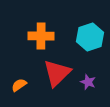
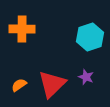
orange cross: moved 19 px left, 7 px up
red triangle: moved 5 px left, 11 px down
purple star: moved 2 px left, 5 px up
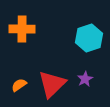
cyan hexagon: moved 1 px left, 1 px down
purple star: moved 1 px left, 2 px down; rotated 21 degrees clockwise
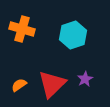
orange cross: rotated 15 degrees clockwise
cyan hexagon: moved 16 px left, 3 px up
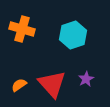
purple star: moved 1 px right
red triangle: rotated 28 degrees counterclockwise
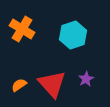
orange cross: rotated 15 degrees clockwise
